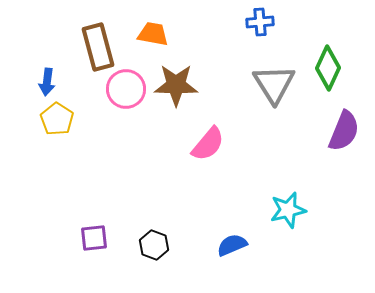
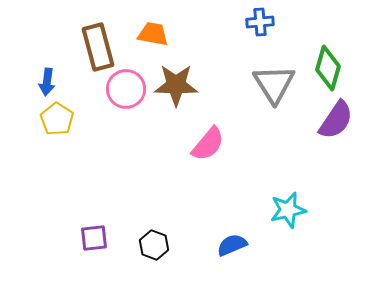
green diamond: rotated 9 degrees counterclockwise
purple semicircle: moved 8 px left, 11 px up; rotated 12 degrees clockwise
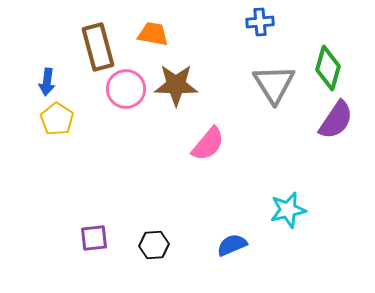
black hexagon: rotated 24 degrees counterclockwise
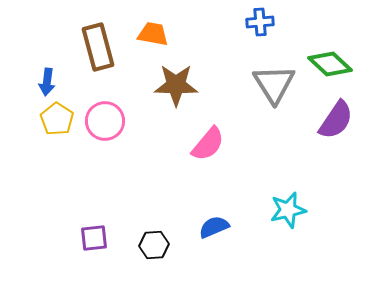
green diamond: moved 2 px right, 4 px up; rotated 63 degrees counterclockwise
pink circle: moved 21 px left, 32 px down
blue semicircle: moved 18 px left, 18 px up
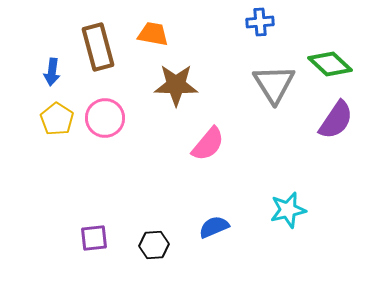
blue arrow: moved 5 px right, 10 px up
pink circle: moved 3 px up
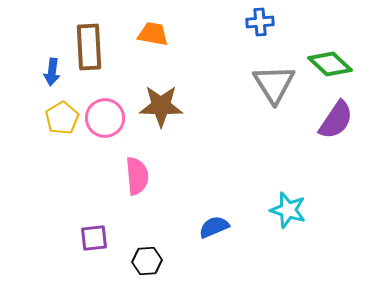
brown rectangle: moved 9 px left; rotated 12 degrees clockwise
brown star: moved 15 px left, 21 px down
yellow pentagon: moved 5 px right, 1 px up; rotated 8 degrees clockwise
pink semicircle: moved 71 px left, 32 px down; rotated 45 degrees counterclockwise
cyan star: rotated 30 degrees clockwise
black hexagon: moved 7 px left, 16 px down
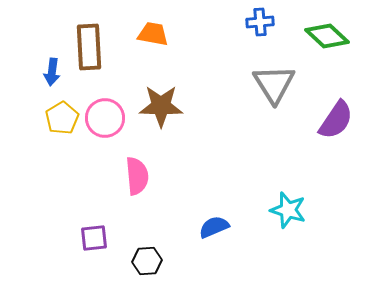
green diamond: moved 3 px left, 28 px up
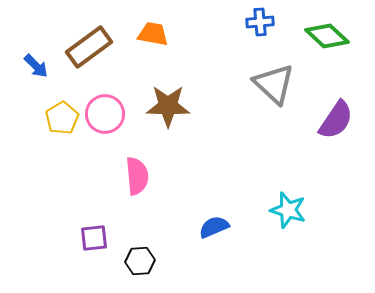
brown rectangle: rotated 57 degrees clockwise
blue arrow: moved 16 px left, 6 px up; rotated 52 degrees counterclockwise
gray triangle: rotated 15 degrees counterclockwise
brown star: moved 7 px right
pink circle: moved 4 px up
black hexagon: moved 7 px left
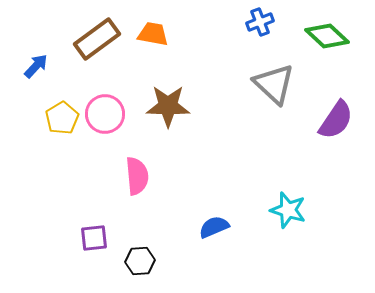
blue cross: rotated 16 degrees counterclockwise
brown rectangle: moved 8 px right, 8 px up
blue arrow: rotated 92 degrees counterclockwise
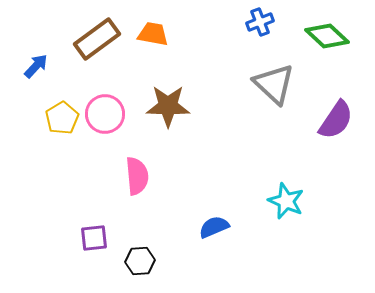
cyan star: moved 2 px left, 9 px up; rotated 6 degrees clockwise
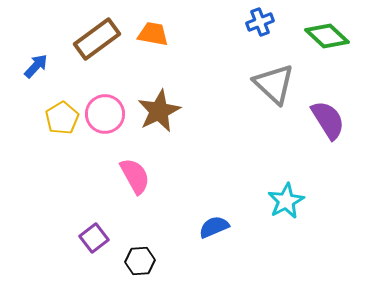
brown star: moved 9 px left, 5 px down; rotated 27 degrees counterclockwise
purple semicircle: moved 8 px left; rotated 66 degrees counterclockwise
pink semicircle: moved 2 px left; rotated 24 degrees counterclockwise
cyan star: rotated 21 degrees clockwise
purple square: rotated 32 degrees counterclockwise
